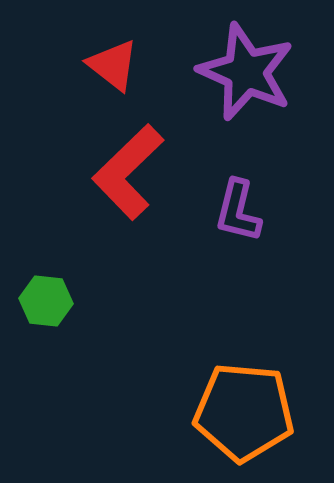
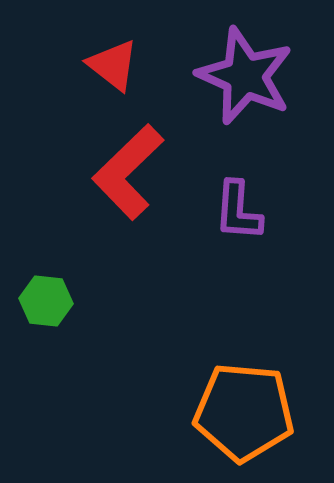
purple star: moved 1 px left, 4 px down
purple L-shape: rotated 10 degrees counterclockwise
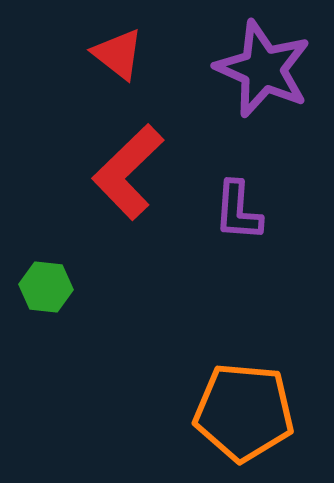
red triangle: moved 5 px right, 11 px up
purple star: moved 18 px right, 7 px up
green hexagon: moved 14 px up
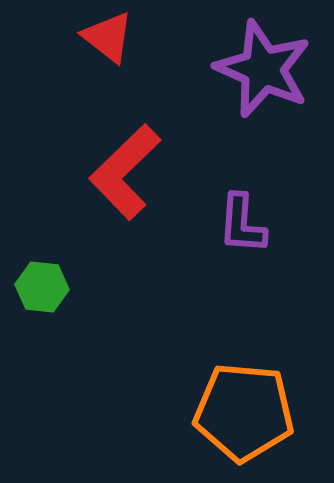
red triangle: moved 10 px left, 17 px up
red L-shape: moved 3 px left
purple L-shape: moved 4 px right, 13 px down
green hexagon: moved 4 px left
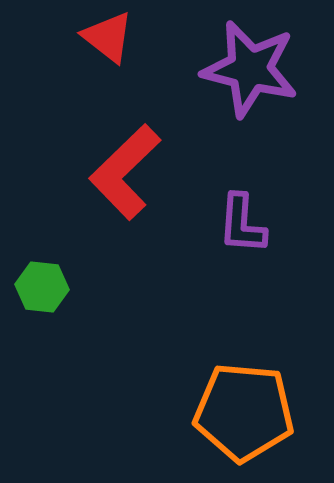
purple star: moved 13 px left; rotated 10 degrees counterclockwise
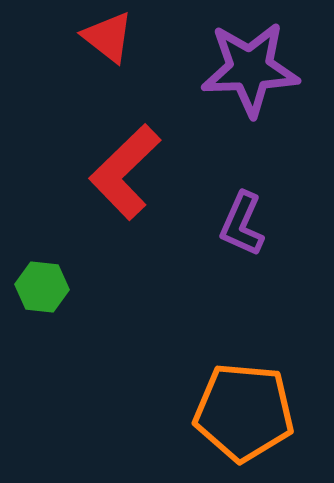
purple star: rotated 16 degrees counterclockwise
purple L-shape: rotated 20 degrees clockwise
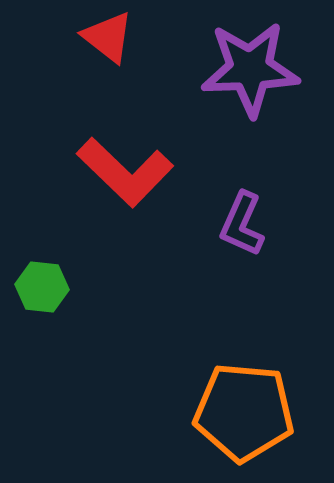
red L-shape: rotated 92 degrees counterclockwise
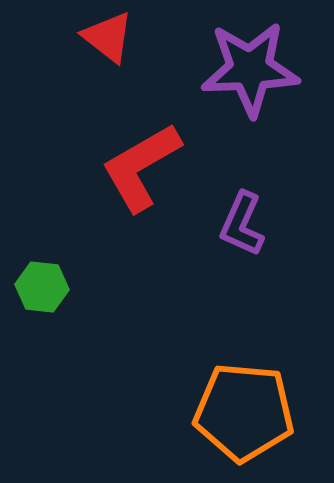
red L-shape: moved 16 px right, 5 px up; rotated 106 degrees clockwise
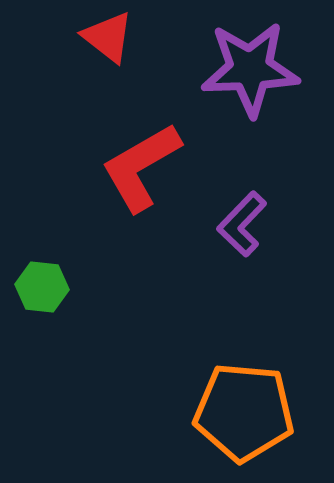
purple L-shape: rotated 20 degrees clockwise
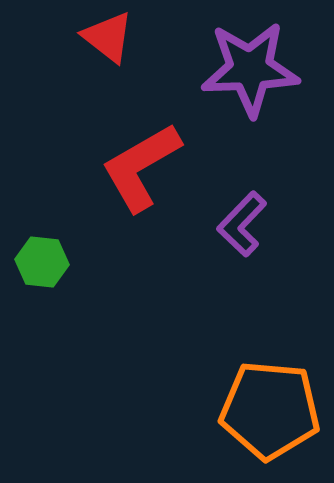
green hexagon: moved 25 px up
orange pentagon: moved 26 px right, 2 px up
